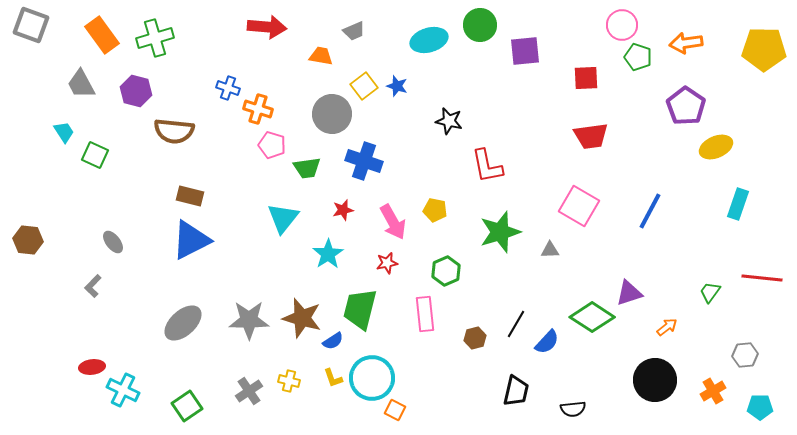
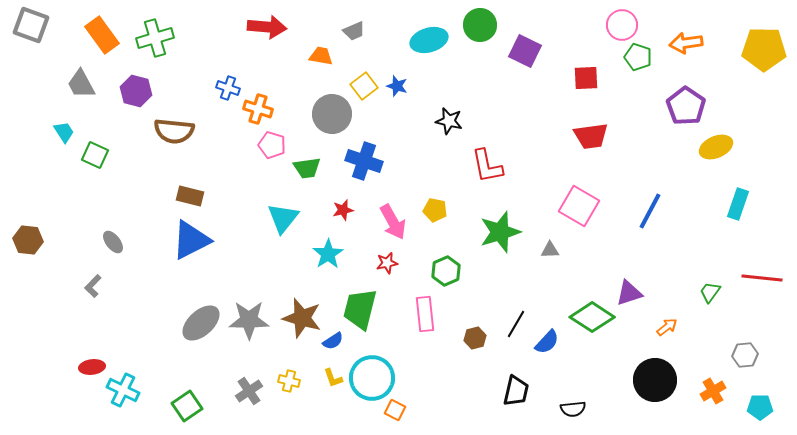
purple square at (525, 51): rotated 32 degrees clockwise
gray ellipse at (183, 323): moved 18 px right
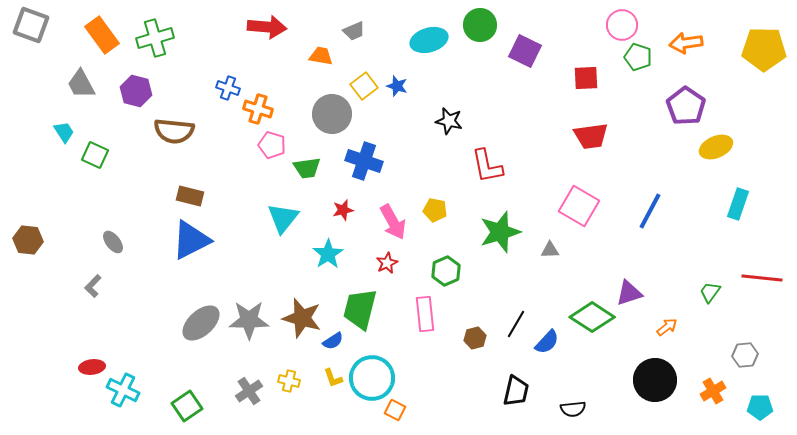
red star at (387, 263): rotated 15 degrees counterclockwise
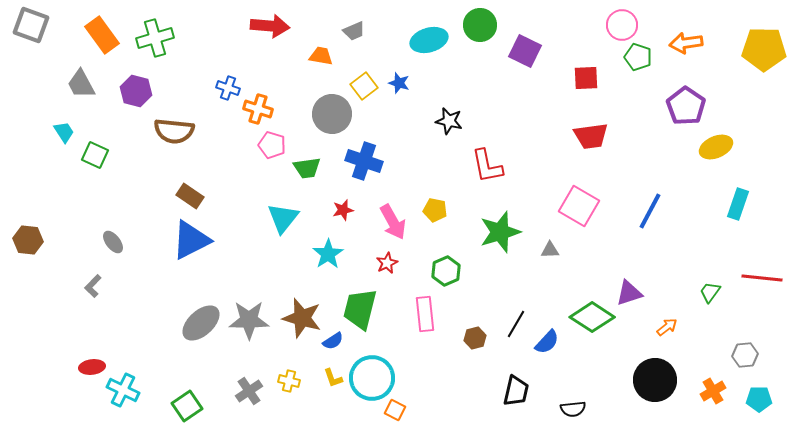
red arrow at (267, 27): moved 3 px right, 1 px up
blue star at (397, 86): moved 2 px right, 3 px up
brown rectangle at (190, 196): rotated 20 degrees clockwise
cyan pentagon at (760, 407): moved 1 px left, 8 px up
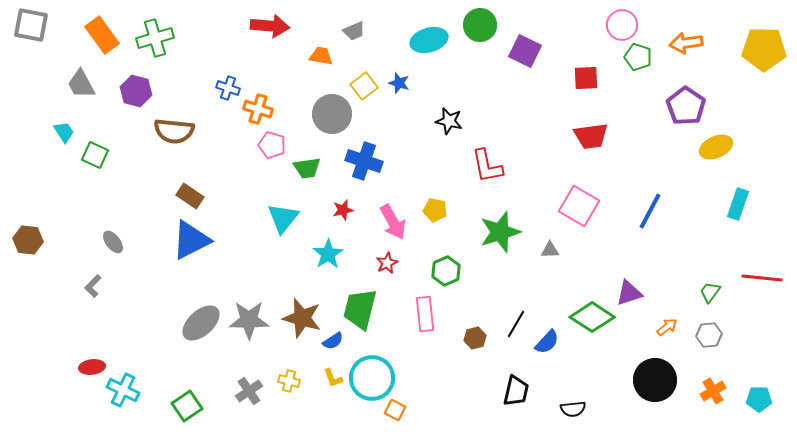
gray square at (31, 25): rotated 9 degrees counterclockwise
gray hexagon at (745, 355): moved 36 px left, 20 px up
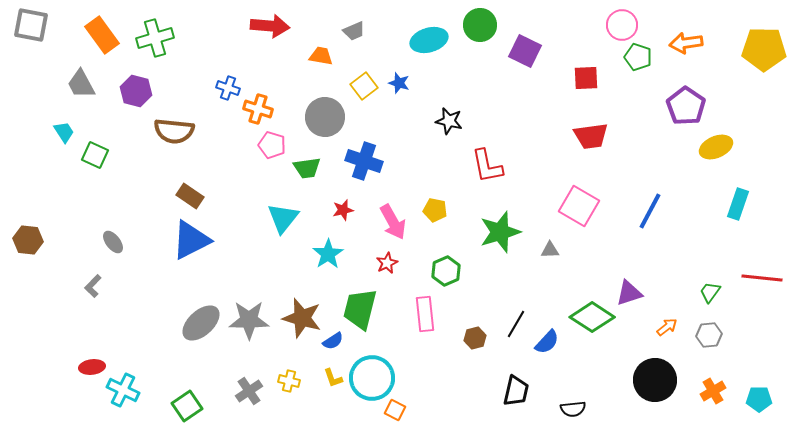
gray circle at (332, 114): moved 7 px left, 3 px down
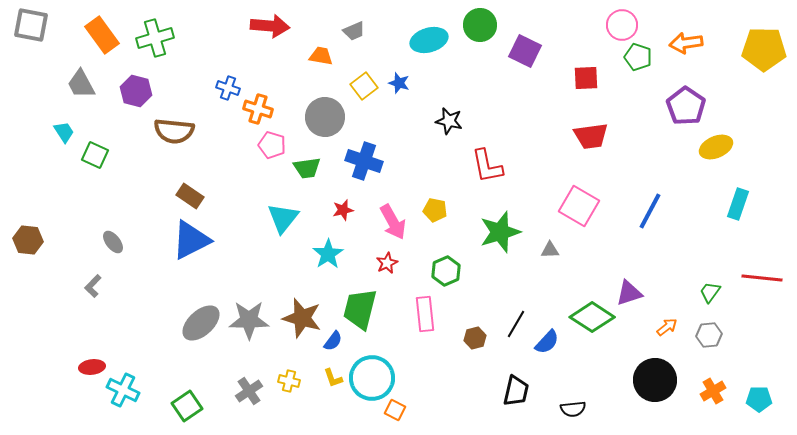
blue semicircle at (333, 341): rotated 20 degrees counterclockwise
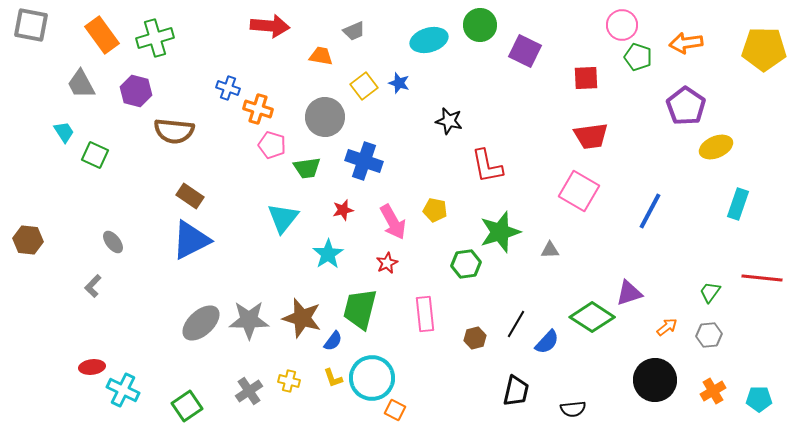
pink square at (579, 206): moved 15 px up
green hexagon at (446, 271): moved 20 px right, 7 px up; rotated 16 degrees clockwise
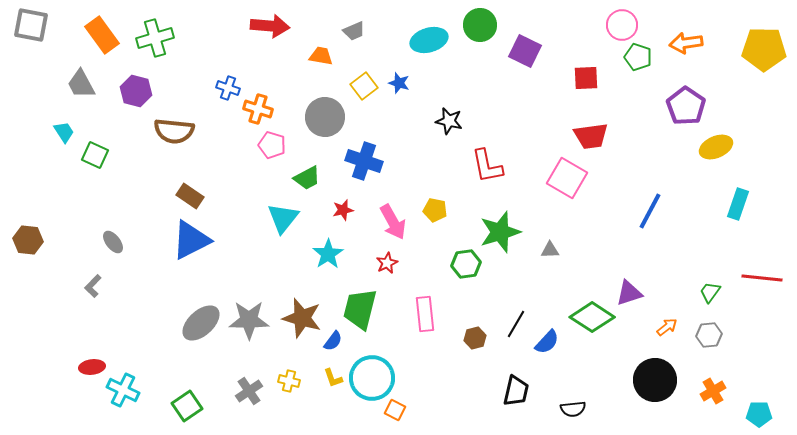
green trapezoid at (307, 168): moved 10 px down; rotated 20 degrees counterclockwise
pink square at (579, 191): moved 12 px left, 13 px up
cyan pentagon at (759, 399): moved 15 px down
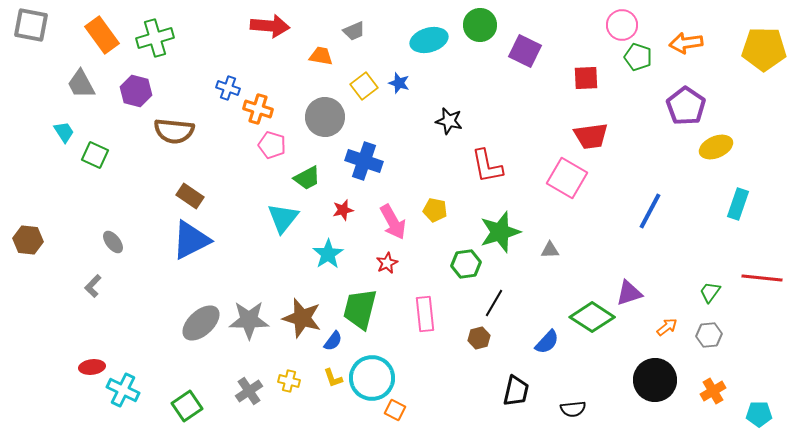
black line at (516, 324): moved 22 px left, 21 px up
brown hexagon at (475, 338): moved 4 px right
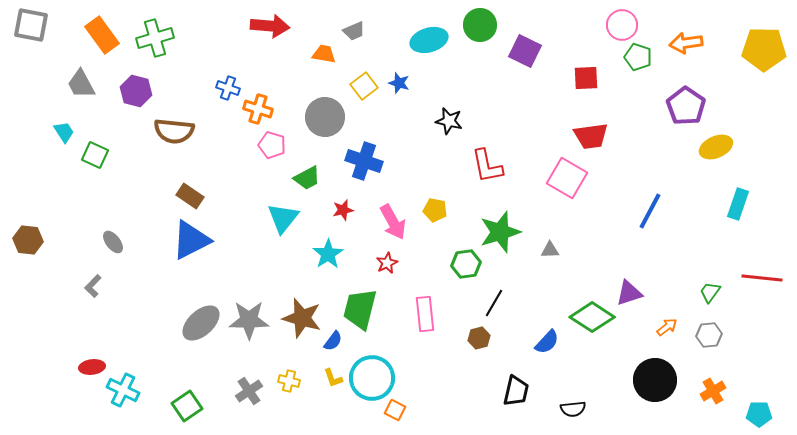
orange trapezoid at (321, 56): moved 3 px right, 2 px up
